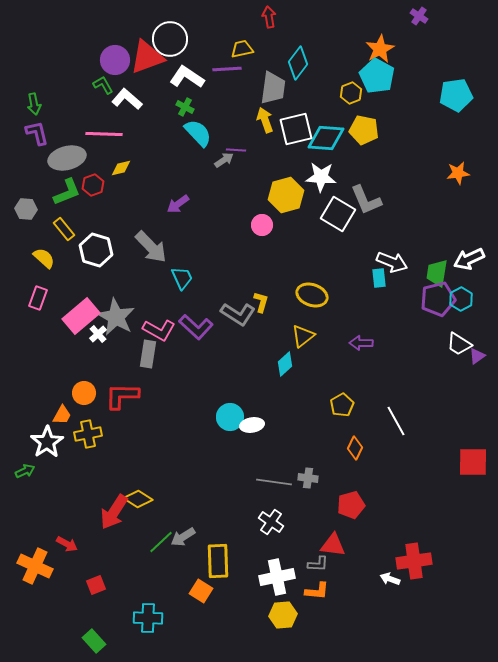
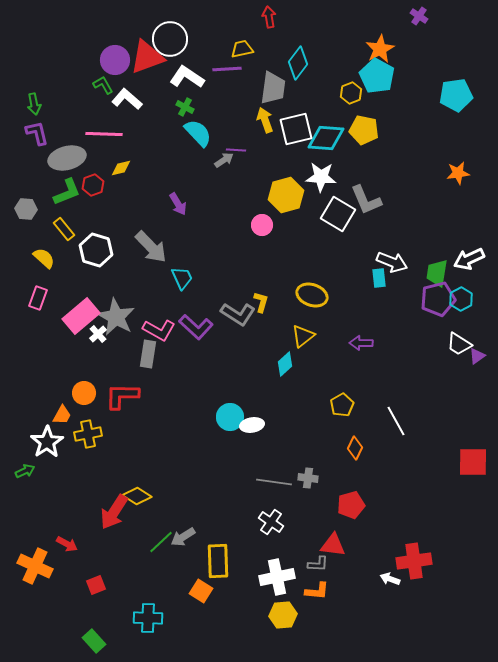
purple arrow at (178, 204): rotated 85 degrees counterclockwise
yellow diamond at (138, 499): moved 1 px left, 3 px up
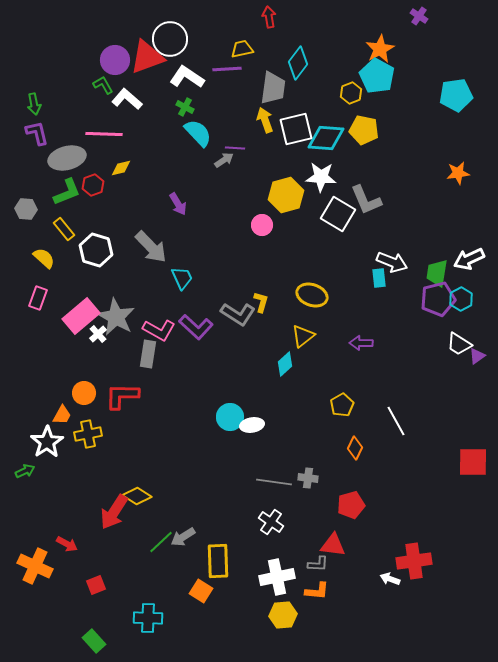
purple line at (236, 150): moved 1 px left, 2 px up
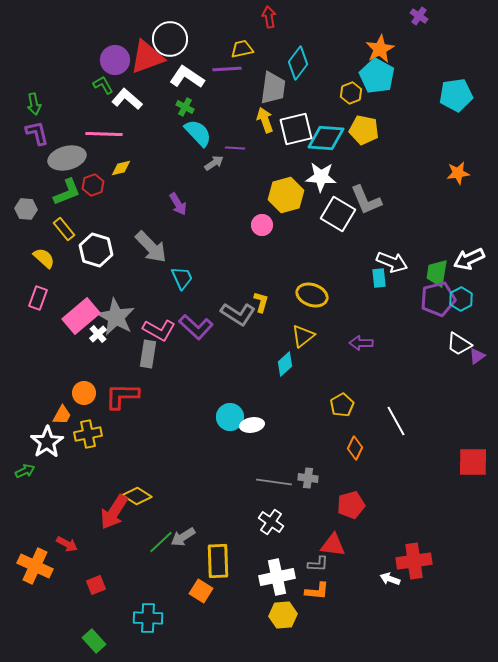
gray arrow at (224, 160): moved 10 px left, 3 px down
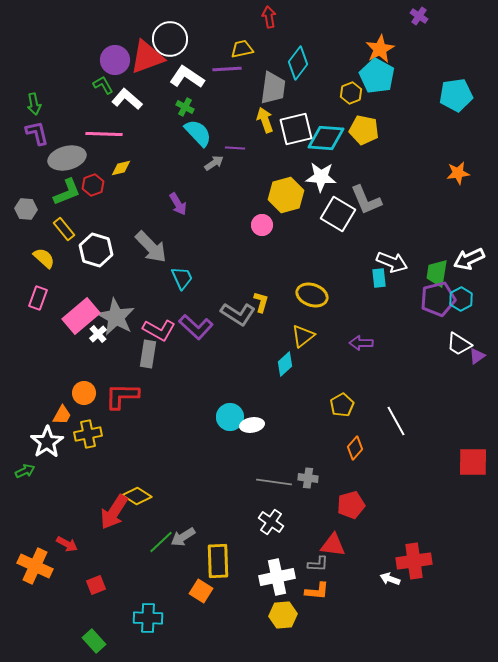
orange diamond at (355, 448): rotated 15 degrees clockwise
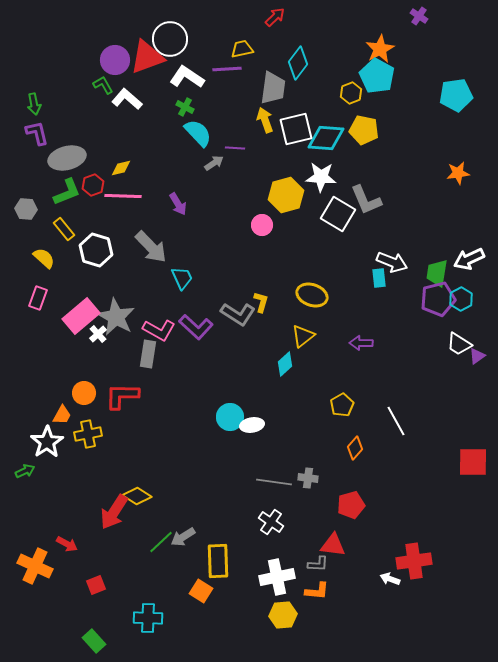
red arrow at (269, 17): moved 6 px right; rotated 55 degrees clockwise
pink line at (104, 134): moved 19 px right, 62 px down
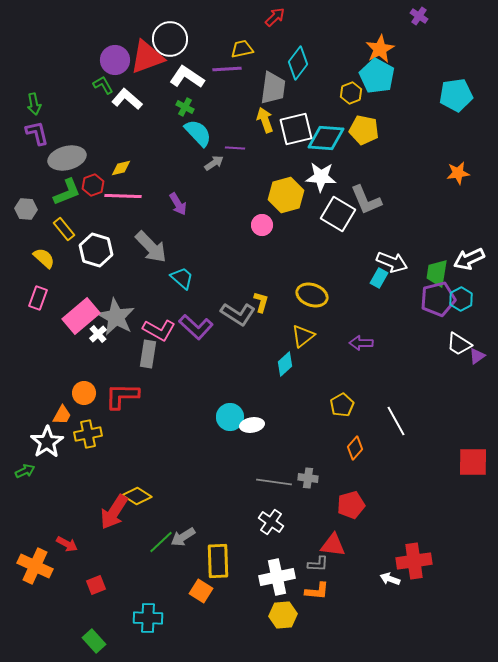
cyan trapezoid at (182, 278): rotated 25 degrees counterclockwise
cyan rectangle at (379, 278): rotated 36 degrees clockwise
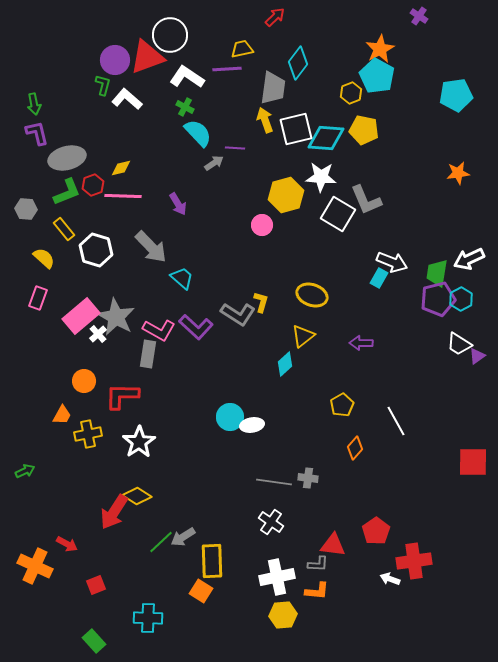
white circle at (170, 39): moved 4 px up
green L-shape at (103, 85): rotated 45 degrees clockwise
orange circle at (84, 393): moved 12 px up
white star at (47, 442): moved 92 px right
red pentagon at (351, 505): moved 25 px right, 26 px down; rotated 20 degrees counterclockwise
yellow rectangle at (218, 561): moved 6 px left
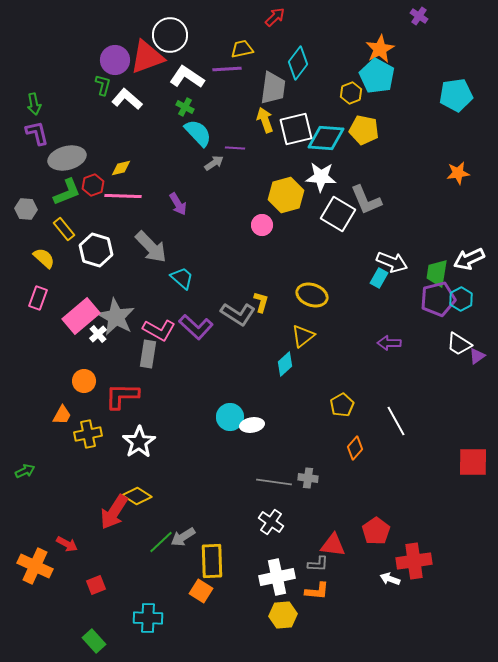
purple arrow at (361, 343): moved 28 px right
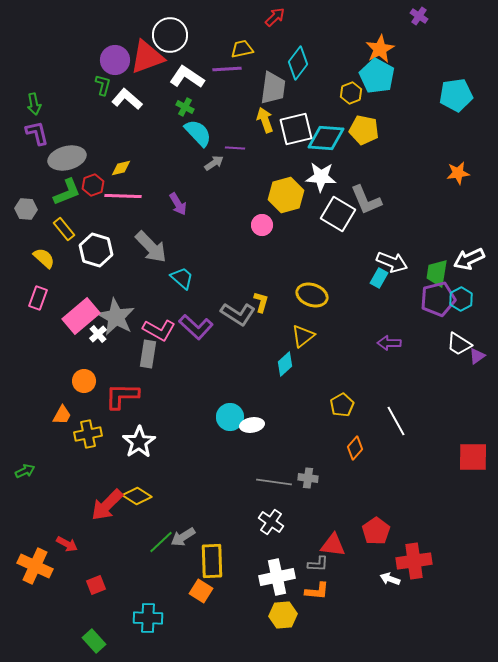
red square at (473, 462): moved 5 px up
red arrow at (114, 512): moved 7 px left, 7 px up; rotated 12 degrees clockwise
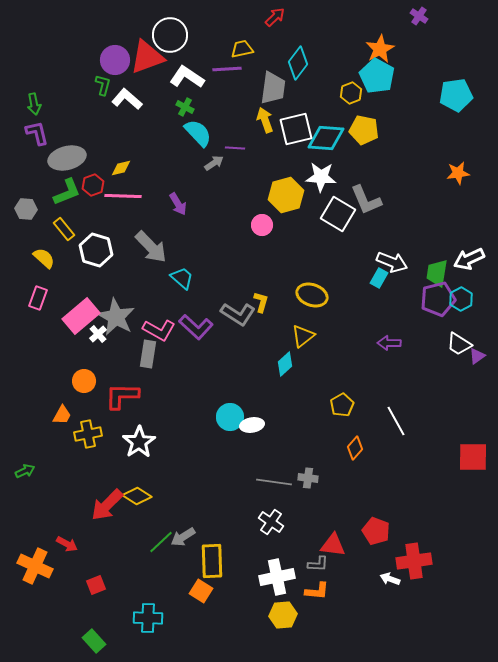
red pentagon at (376, 531): rotated 16 degrees counterclockwise
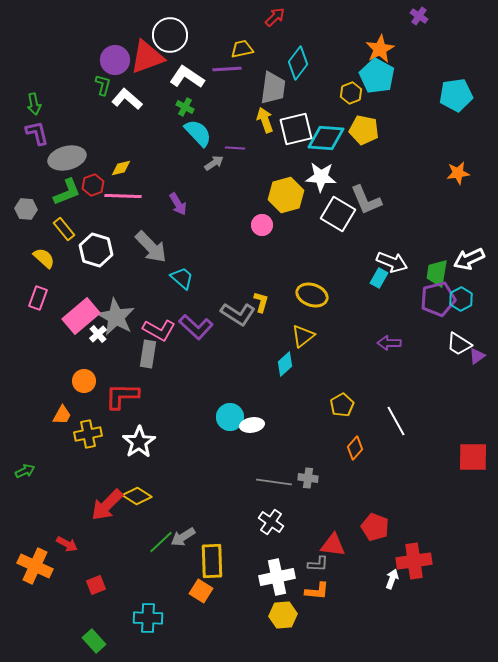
red pentagon at (376, 531): moved 1 px left, 4 px up
white arrow at (390, 579): moved 2 px right; rotated 90 degrees clockwise
